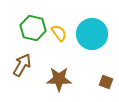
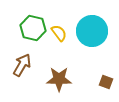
cyan circle: moved 3 px up
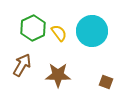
green hexagon: rotated 20 degrees clockwise
brown star: moved 1 px left, 4 px up
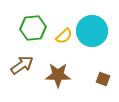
green hexagon: rotated 20 degrees clockwise
yellow semicircle: moved 5 px right, 3 px down; rotated 84 degrees clockwise
brown arrow: rotated 25 degrees clockwise
brown square: moved 3 px left, 3 px up
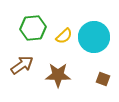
cyan circle: moved 2 px right, 6 px down
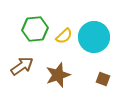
green hexagon: moved 2 px right, 1 px down
brown arrow: moved 1 px down
brown star: rotated 20 degrees counterclockwise
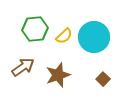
brown arrow: moved 1 px right, 1 px down
brown square: rotated 24 degrees clockwise
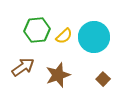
green hexagon: moved 2 px right, 1 px down
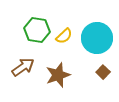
green hexagon: rotated 15 degrees clockwise
cyan circle: moved 3 px right, 1 px down
brown square: moved 7 px up
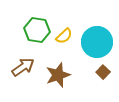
cyan circle: moved 4 px down
